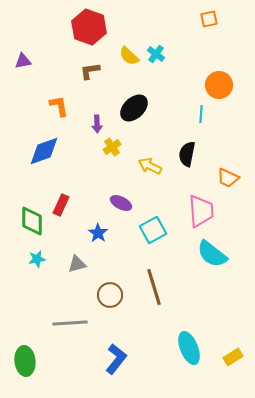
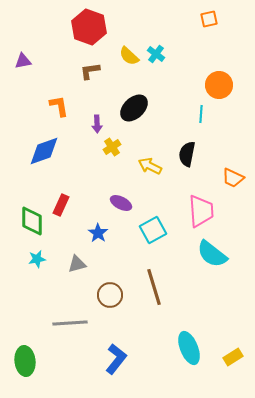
orange trapezoid: moved 5 px right
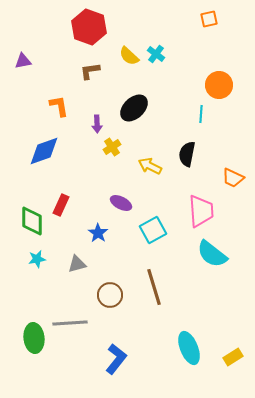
green ellipse: moved 9 px right, 23 px up
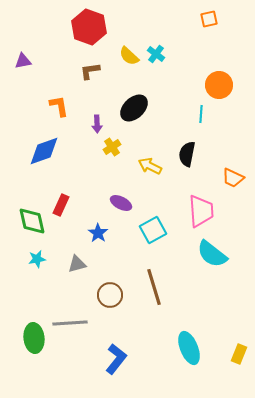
green diamond: rotated 12 degrees counterclockwise
yellow rectangle: moved 6 px right, 3 px up; rotated 36 degrees counterclockwise
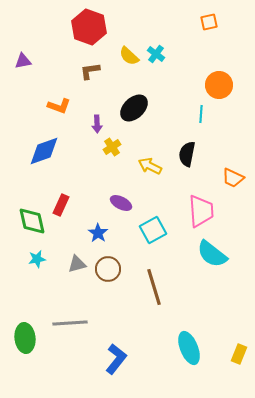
orange square: moved 3 px down
orange L-shape: rotated 120 degrees clockwise
brown circle: moved 2 px left, 26 px up
green ellipse: moved 9 px left
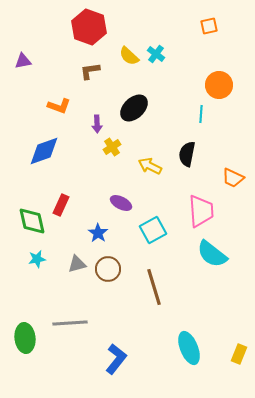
orange square: moved 4 px down
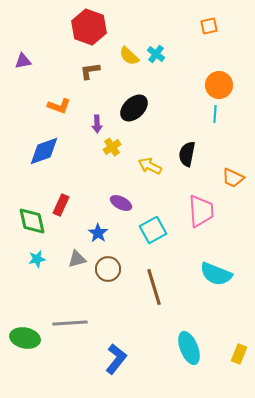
cyan line: moved 14 px right
cyan semicircle: moved 4 px right, 20 px down; rotated 16 degrees counterclockwise
gray triangle: moved 5 px up
green ellipse: rotated 72 degrees counterclockwise
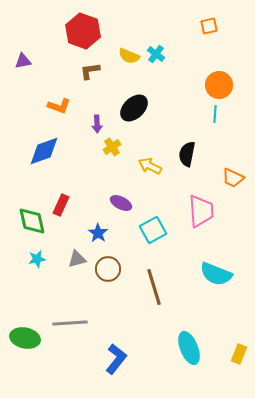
red hexagon: moved 6 px left, 4 px down
yellow semicircle: rotated 20 degrees counterclockwise
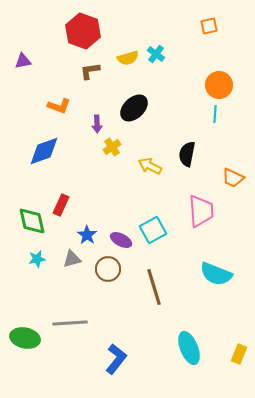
yellow semicircle: moved 1 px left, 2 px down; rotated 40 degrees counterclockwise
purple ellipse: moved 37 px down
blue star: moved 11 px left, 2 px down
gray triangle: moved 5 px left
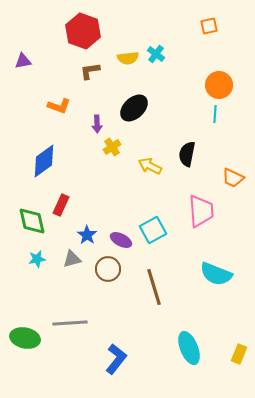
yellow semicircle: rotated 10 degrees clockwise
blue diamond: moved 10 px down; rotated 16 degrees counterclockwise
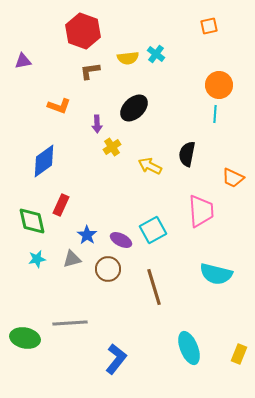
cyan semicircle: rotated 8 degrees counterclockwise
